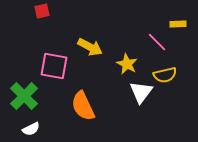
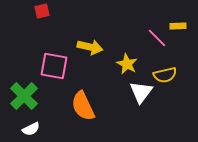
yellow rectangle: moved 2 px down
pink line: moved 4 px up
yellow arrow: rotated 15 degrees counterclockwise
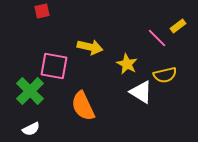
yellow rectangle: rotated 35 degrees counterclockwise
white triangle: rotated 35 degrees counterclockwise
green cross: moved 6 px right, 5 px up
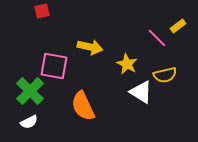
white semicircle: moved 2 px left, 7 px up
